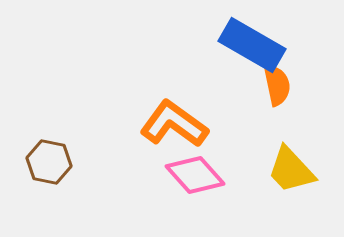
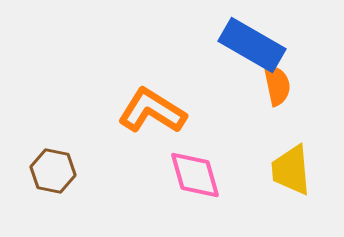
orange L-shape: moved 22 px left, 13 px up; rotated 4 degrees counterclockwise
brown hexagon: moved 4 px right, 9 px down
yellow trapezoid: rotated 38 degrees clockwise
pink diamond: rotated 26 degrees clockwise
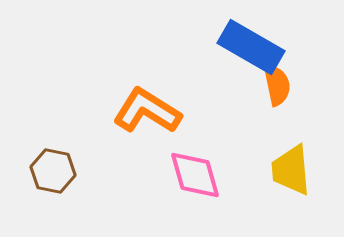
blue rectangle: moved 1 px left, 2 px down
orange L-shape: moved 5 px left
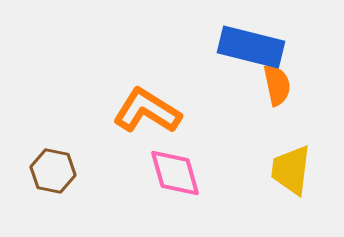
blue rectangle: rotated 16 degrees counterclockwise
yellow trapezoid: rotated 12 degrees clockwise
pink diamond: moved 20 px left, 2 px up
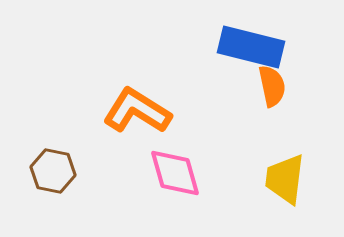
orange semicircle: moved 5 px left, 1 px down
orange L-shape: moved 10 px left
yellow trapezoid: moved 6 px left, 9 px down
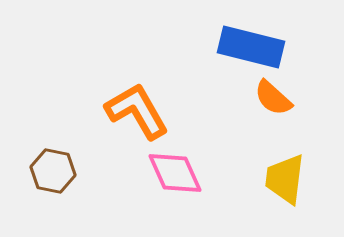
orange semicircle: moved 1 px right, 12 px down; rotated 144 degrees clockwise
orange L-shape: rotated 28 degrees clockwise
pink diamond: rotated 8 degrees counterclockwise
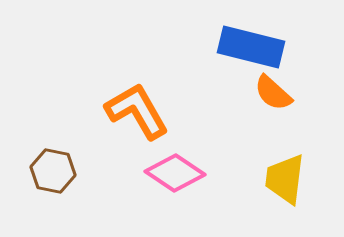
orange semicircle: moved 5 px up
pink diamond: rotated 32 degrees counterclockwise
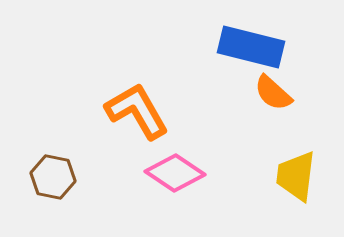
brown hexagon: moved 6 px down
yellow trapezoid: moved 11 px right, 3 px up
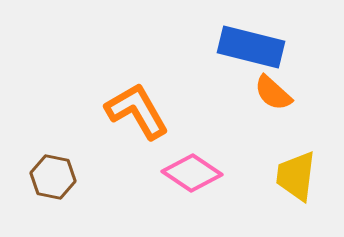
pink diamond: moved 17 px right
